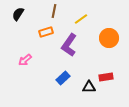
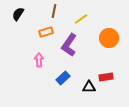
pink arrow: moved 14 px right; rotated 128 degrees clockwise
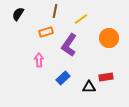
brown line: moved 1 px right
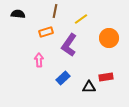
black semicircle: rotated 64 degrees clockwise
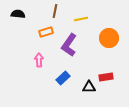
yellow line: rotated 24 degrees clockwise
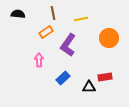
brown line: moved 2 px left, 2 px down; rotated 24 degrees counterclockwise
orange rectangle: rotated 16 degrees counterclockwise
purple L-shape: moved 1 px left
red rectangle: moved 1 px left
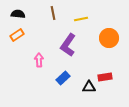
orange rectangle: moved 29 px left, 3 px down
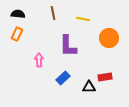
yellow line: moved 2 px right; rotated 24 degrees clockwise
orange rectangle: moved 1 px up; rotated 32 degrees counterclockwise
purple L-shape: moved 1 px down; rotated 35 degrees counterclockwise
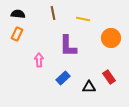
orange circle: moved 2 px right
red rectangle: moved 4 px right; rotated 64 degrees clockwise
